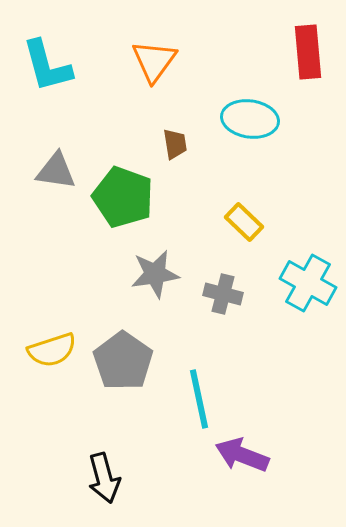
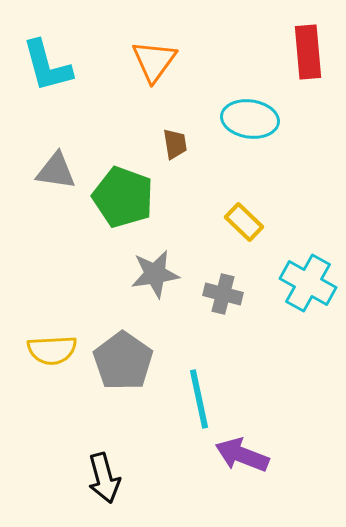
yellow semicircle: rotated 15 degrees clockwise
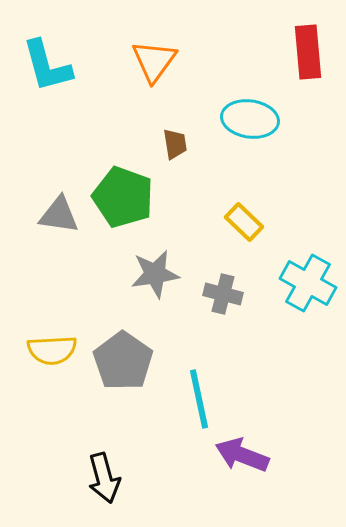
gray triangle: moved 3 px right, 44 px down
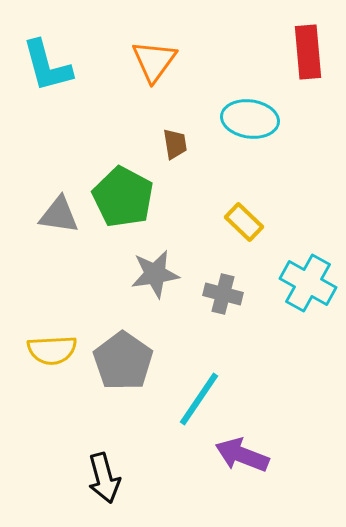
green pentagon: rotated 8 degrees clockwise
cyan line: rotated 46 degrees clockwise
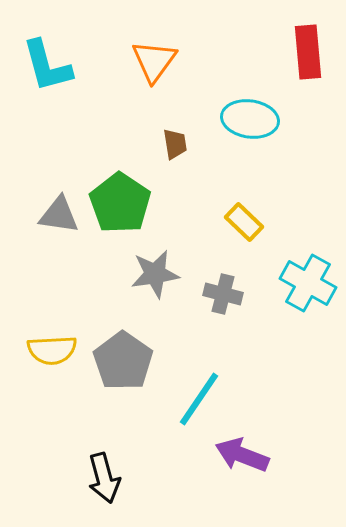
green pentagon: moved 3 px left, 6 px down; rotated 6 degrees clockwise
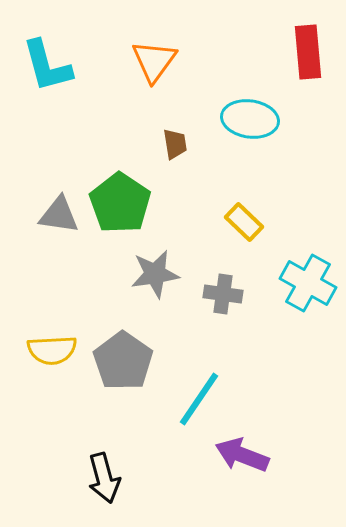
gray cross: rotated 6 degrees counterclockwise
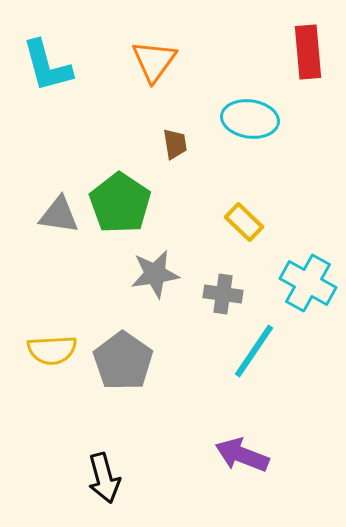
cyan line: moved 55 px right, 48 px up
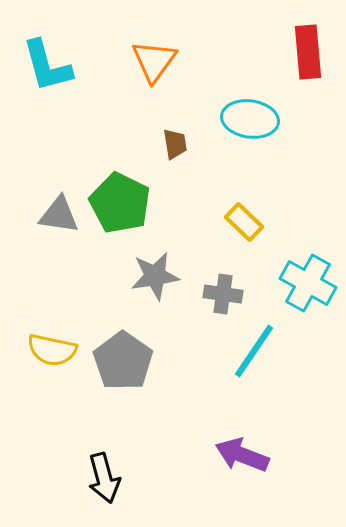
green pentagon: rotated 8 degrees counterclockwise
gray star: moved 2 px down
yellow semicircle: rotated 15 degrees clockwise
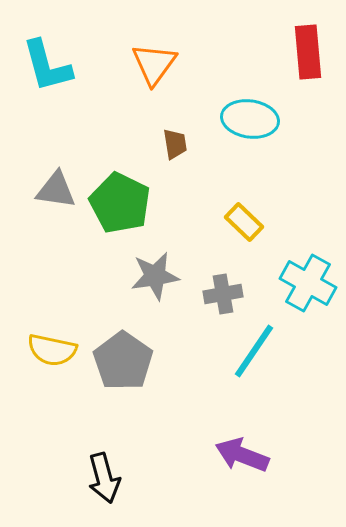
orange triangle: moved 3 px down
gray triangle: moved 3 px left, 25 px up
gray cross: rotated 18 degrees counterclockwise
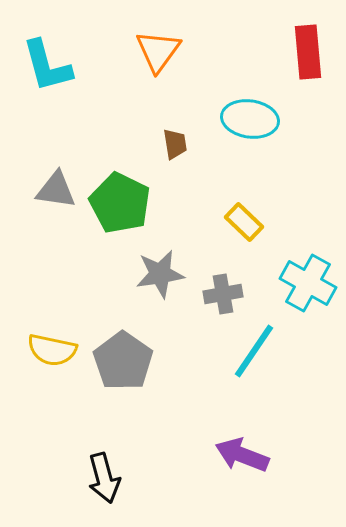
orange triangle: moved 4 px right, 13 px up
gray star: moved 5 px right, 2 px up
